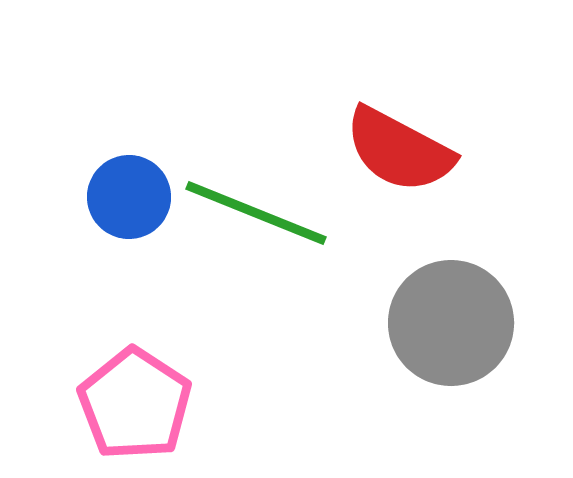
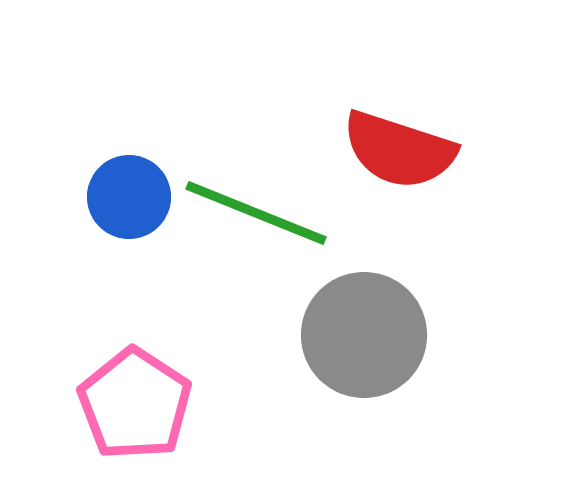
red semicircle: rotated 10 degrees counterclockwise
gray circle: moved 87 px left, 12 px down
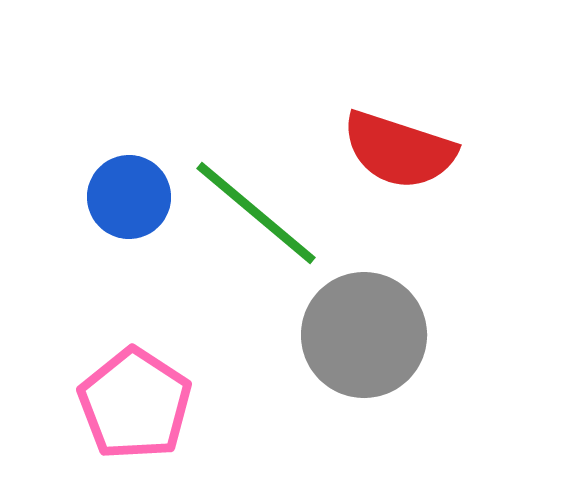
green line: rotated 18 degrees clockwise
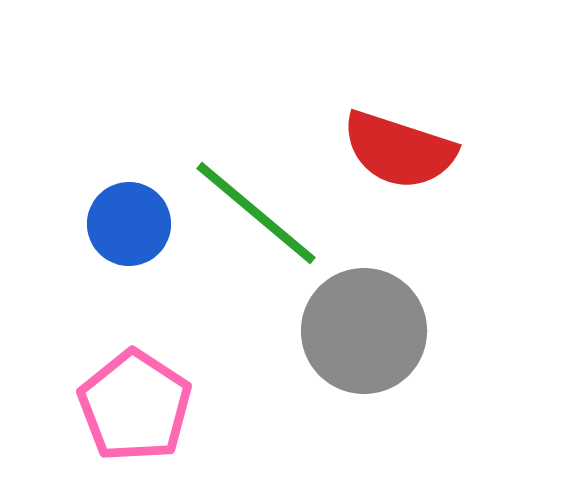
blue circle: moved 27 px down
gray circle: moved 4 px up
pink pentagon: moved 2 px down
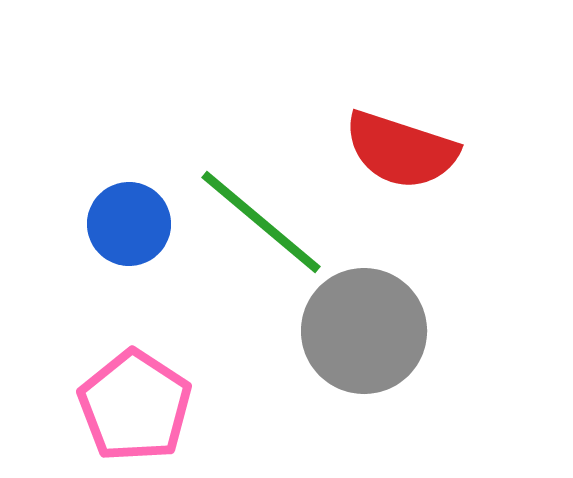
red semicircle: moved 2 px right
green line: moved 5 px right, 9 px down
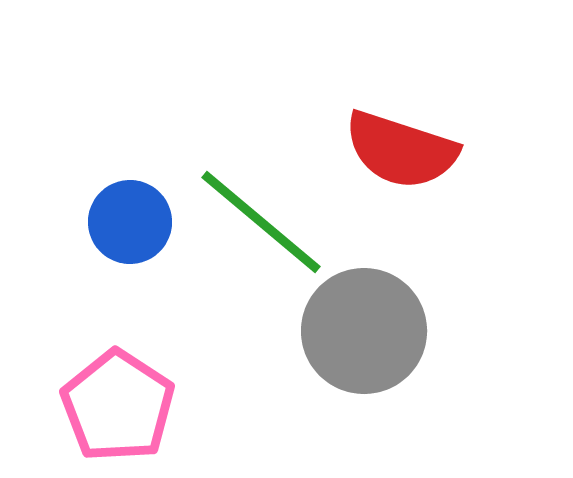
blue circle: moved 1 px right, 2 px up
pink pentagon: moved 17 px left
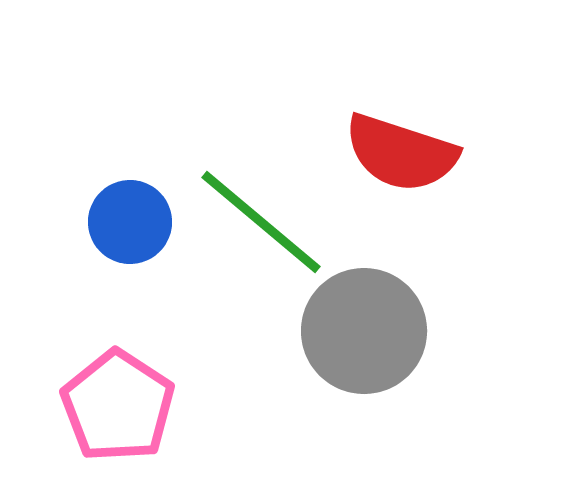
red semicircle: moved 3 px down
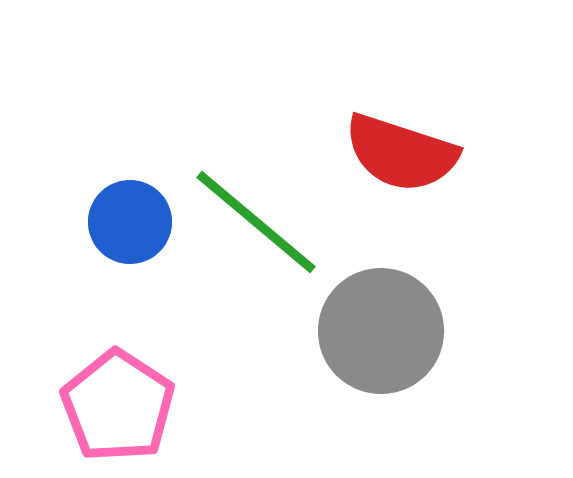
green line: moved 5 px left
gray circle: moved 17 px right
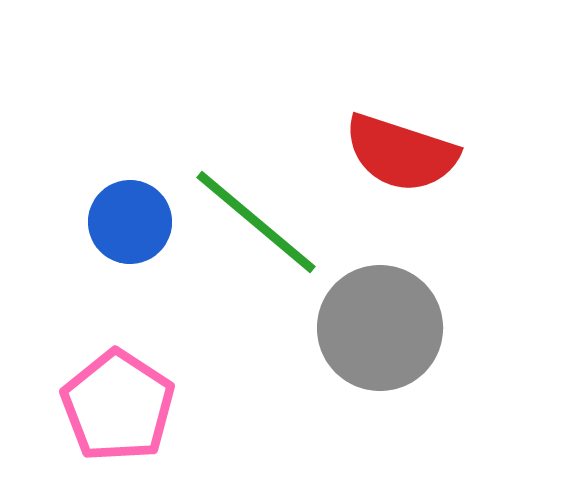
gray circle: moved 1 px left, 3 px up
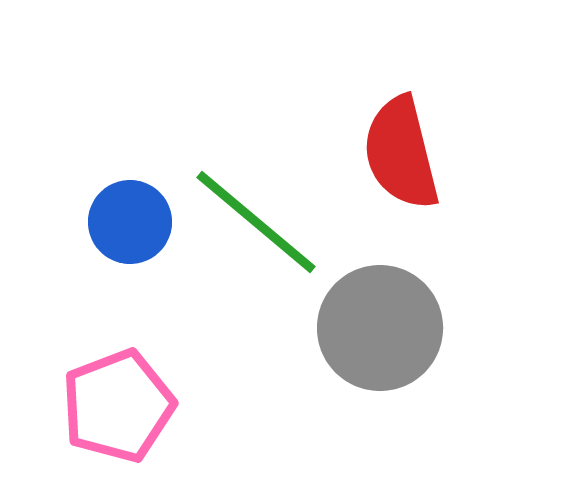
red semicircle: rotated 58 degrees clockwise
pink pentagon: rotated 18 degrees clockwise
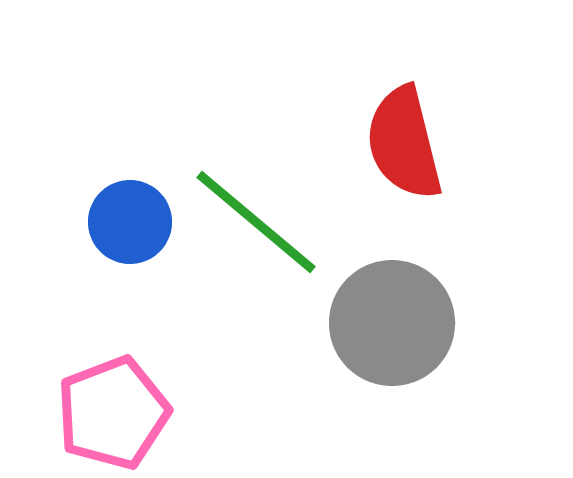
red semicircle: moved 3 px right, 10 px up
gray circle: moved 12 px right, 5 px up
pink pentagon: moved 5 px left, 7 px down
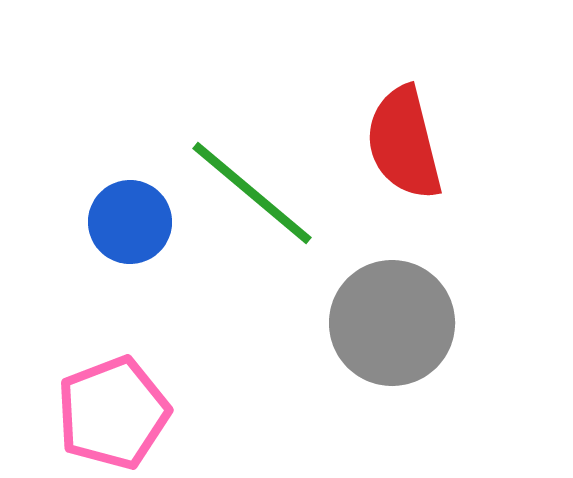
green line: moved 4 px left, 29 px up
